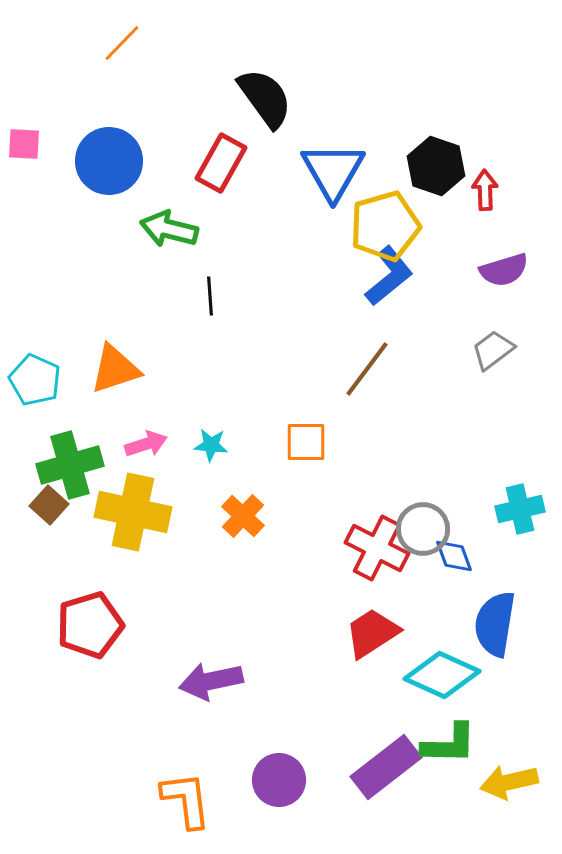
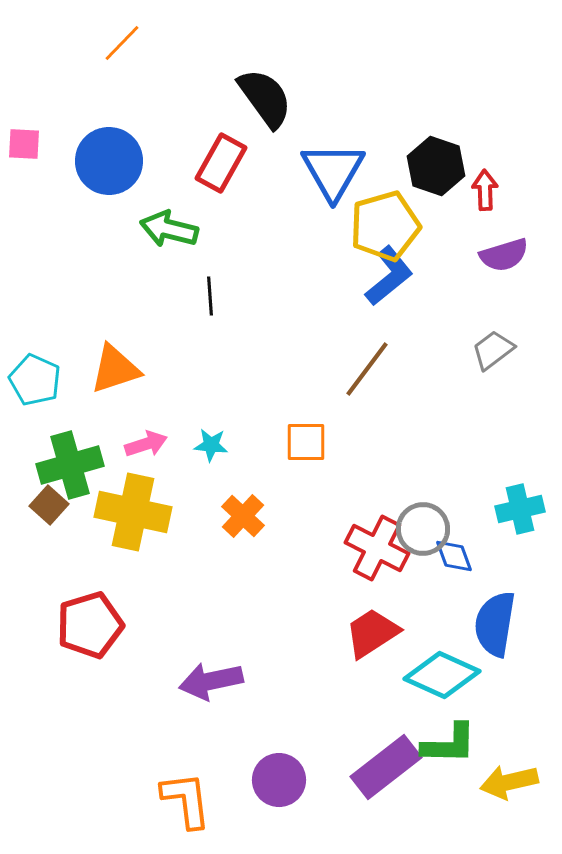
purple semicircle: moved 15 px up
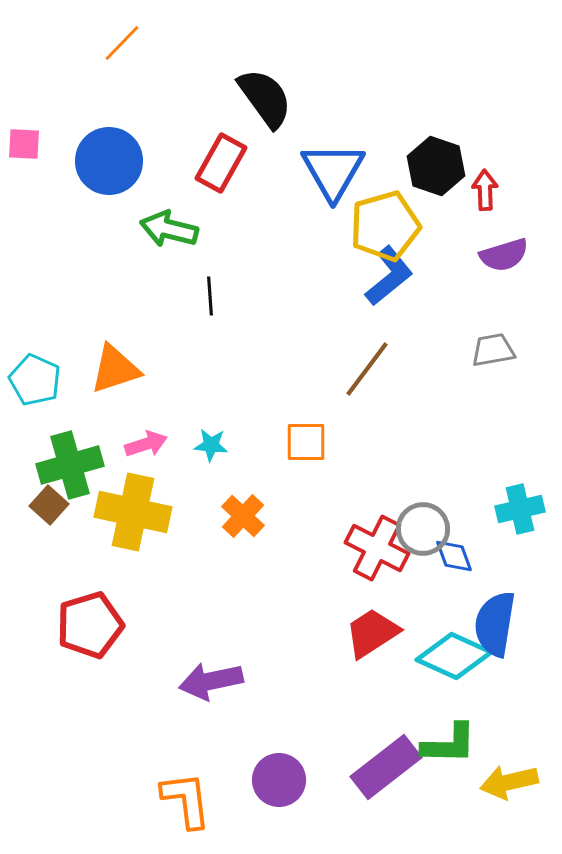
gray trapezoid: rotated 27 degrees clockwise
cyan diamond: moved 12 px right, 19 px up
